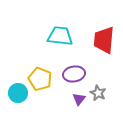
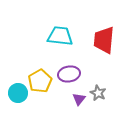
purple ellipse: moved 5 px left
yellow pentagon: moved 2 px down; rotated 20 degrees clockwise
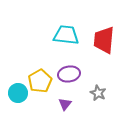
cyan trapezoid: moved 6 px right, 1 px up
purple triangle: moved 14 px left, 5 px down
